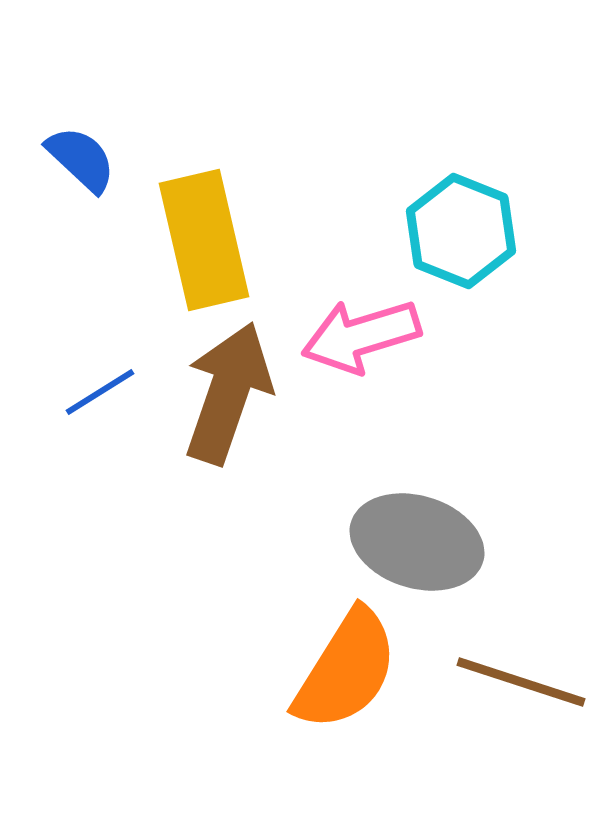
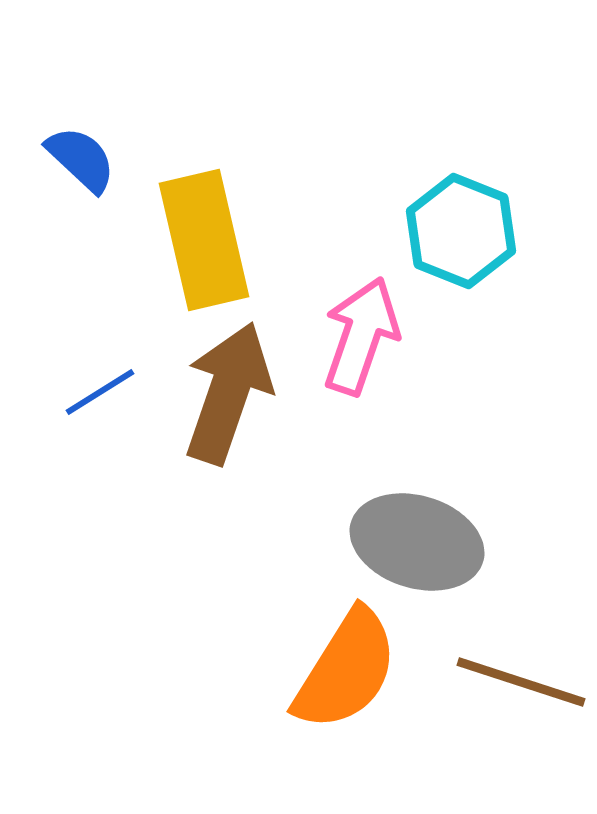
pink arrow: rotated 126 degrees clockwise
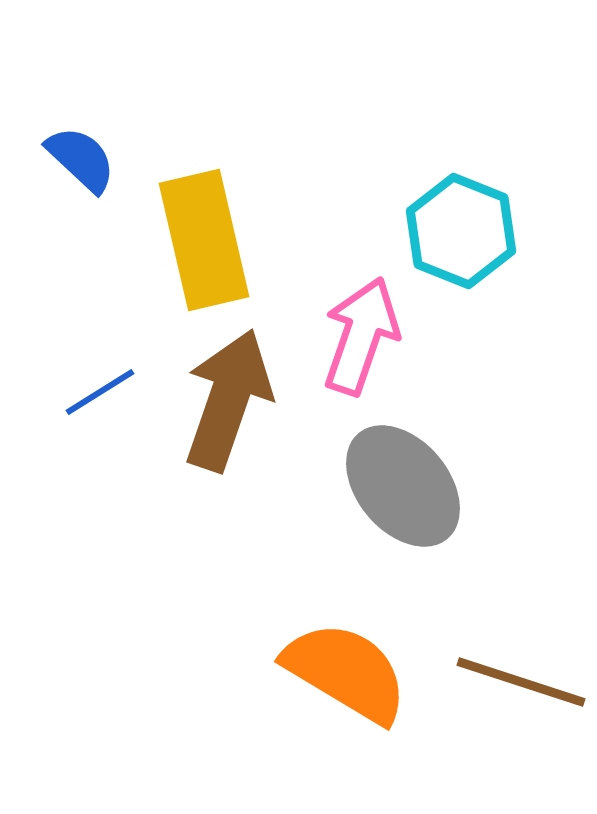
brown arrow: moved 7 px down
gray ellipse: moved 14 px left, 56 px up; rotated 33 degrees clockwise
orange semicircle: moved 2 px down; rotated 91 degrees counterclockwise
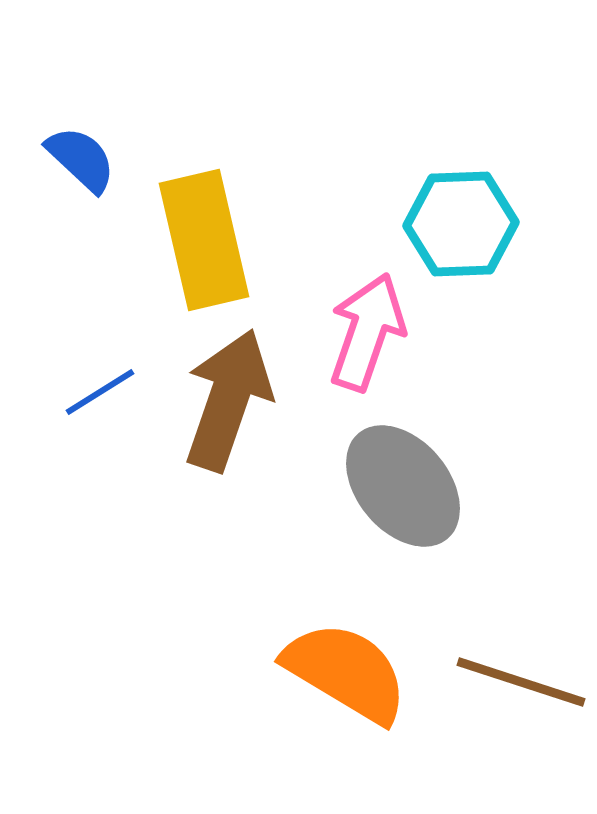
cyan hexagon: moved 7 px up; rotated 24 degrees counterclockwise
pink arrow: moved 6 px right, 4 px up
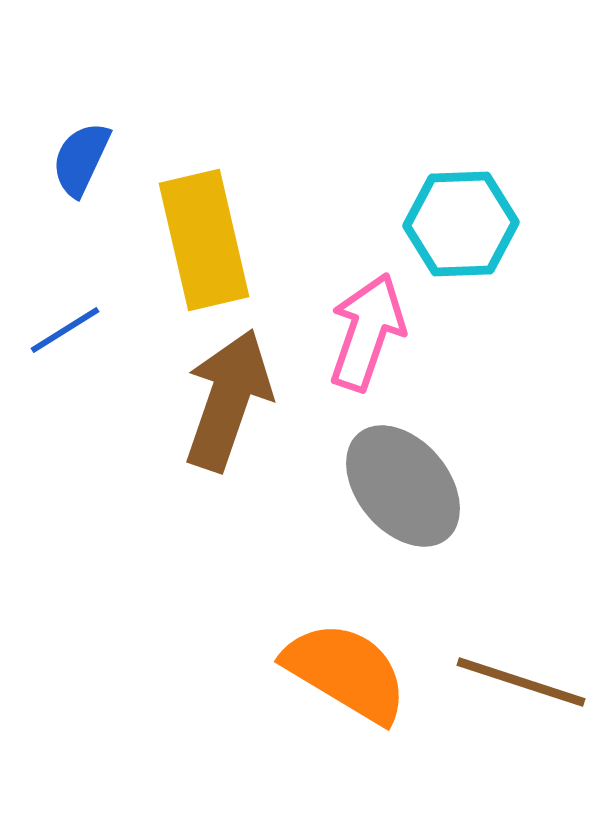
blue semicircle: rotated 108 degrees counterclockwise
blue line: moved 35 px left, 62 px up
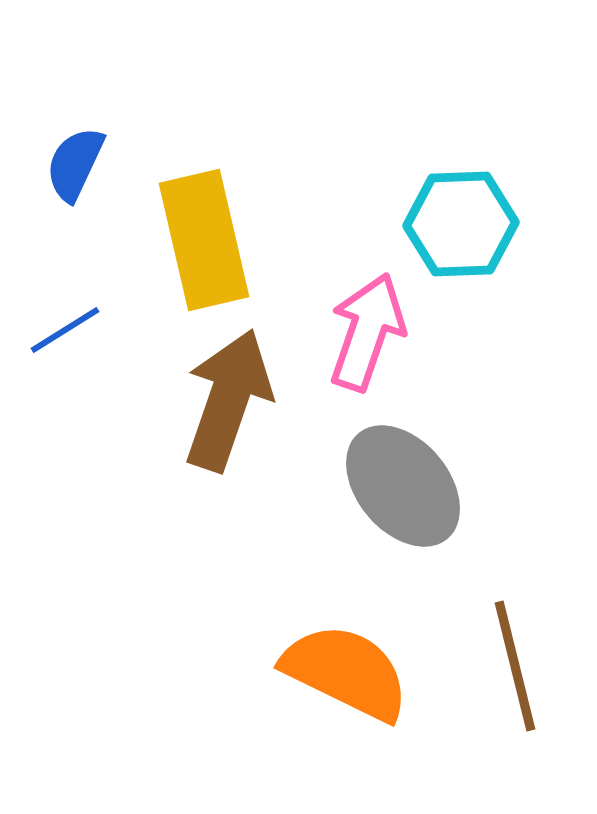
blue semicircle: moved 6 px left, 5 px down
orange semicircle: rotated 5 degrees counterclockwise
brown line: moved 6 px left, 16 px up; rotated 58 degrees clockwise
